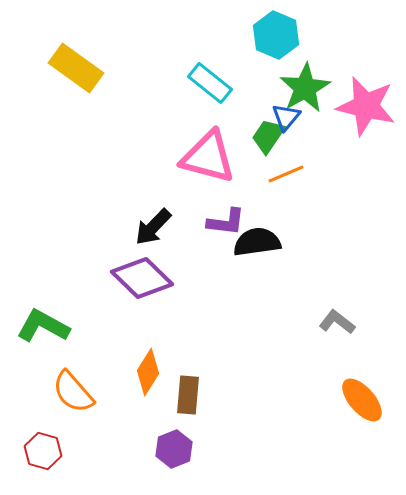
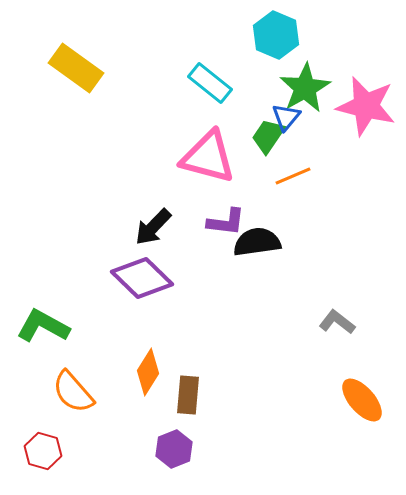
orange line: moved 7 px right, 2 px down
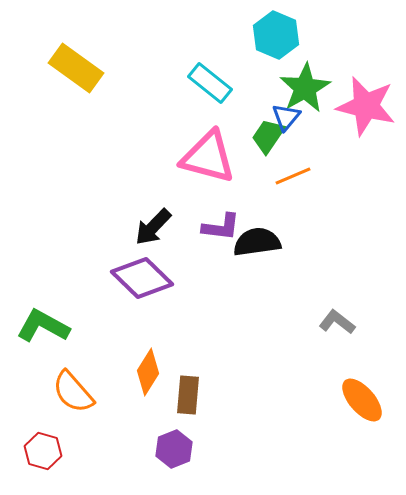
purple L-shape: moved 5 px left, 5 px down
